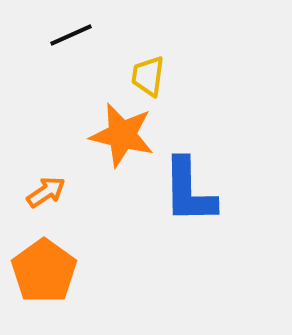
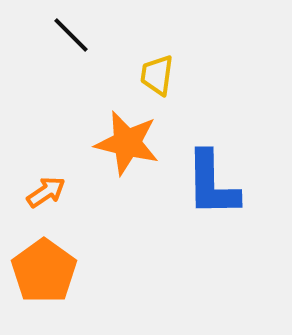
black line: rotated 69 degrees clockwise
yellow trapezoid: moved 9 px right, 1 px up
orange star: moved 5 px right, 8 px down
blue L-shape: moved 23 px right, 7 px up
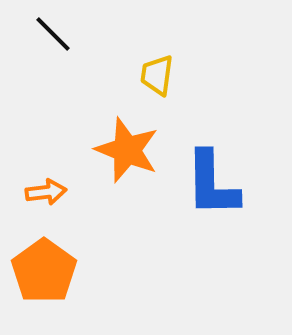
black line: moved 18 px left, 1 px up
orange star: moved 7 px down; rotated 8 degrees clockwise
orange arrow: rotated 27 degrees clockwise
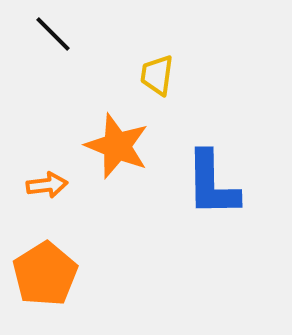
orange star: moved 10 px left, 4 px up
orange arrow: moved 1 px right, 7 px up
orange pentagon: moved 1 px right, 3 px down; rotated 4 degrees clockwise
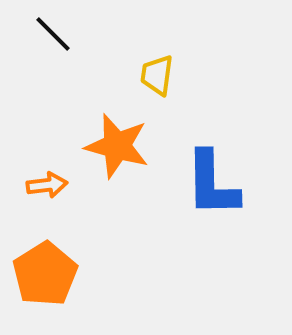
orange star: rotated 6 degrees counterclockwise
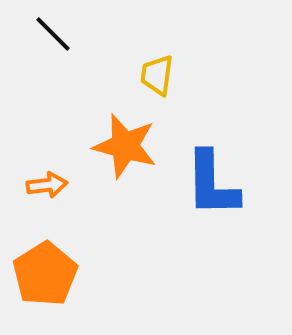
orange star: moved 8 px right
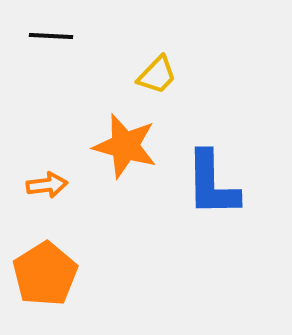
black line: moved 2 px left, 2 px down; rotated 42 degrees counterclockwise
yellow trapezoid: rotated 144 degrees counterclockwise
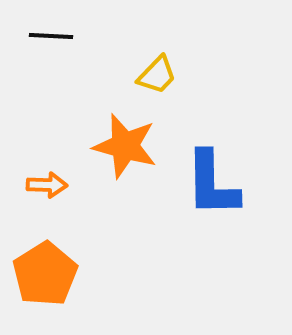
orange arrow: rotated 9 degrees clockwise
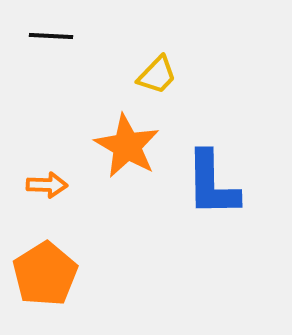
orange star: moved 2 px right; rotated 14 degrees clockwise
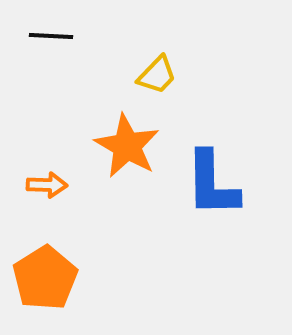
orange pentagon: moved 4 px down
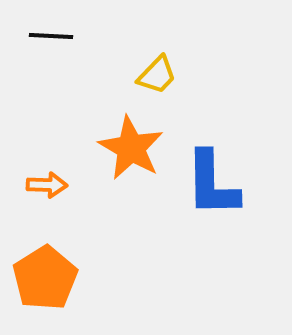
orange star: moved 4 px right, 2 px down
